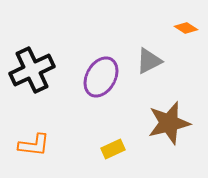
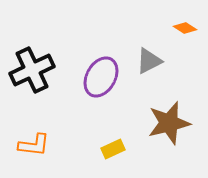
orange diamond: moved 1 px left
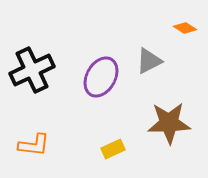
brown star: rotated 12 degrees clockwise
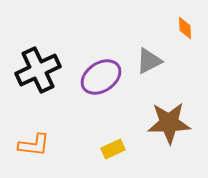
orange diamond: rotated 55 degrees clockwise
black cross: moved 6 px right
purple ellipse: rotated 27 degrees clockwise
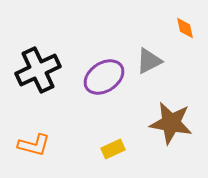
orange diamond: rotated 10 degrees counterclockwise
purple ellipse: moved 3 px right
brown star: moved 2 px right; rotated 12 degrees clockwise
orange L-shape: rotated 8 degrees clockwise
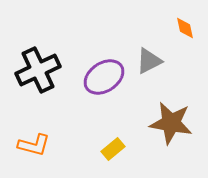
yellow rectangle: rotated 15 degrees counterclockwise
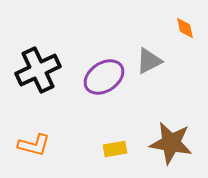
brown star: moved 20 px down
yellow rectangle: moved 2 px right; rotated 30 degrees clockwise
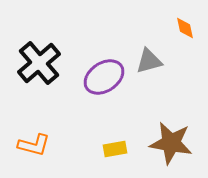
gray triangle: rotated 12 degrees clockwise
black cross: moved 1 px right, 7 px up; rotated 15 degrees counterclockwise
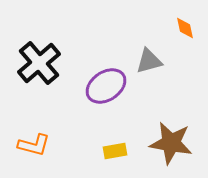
purple ellipse: moved 2 px right, 9 px down
yellow rectangle: moved 2 px down
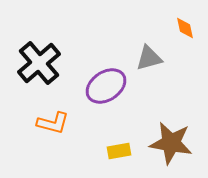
gray triangle: moved 3 px up
orange L-shape: moved 19 px right, 22 px up
yellow rectangle: moved 4 px right
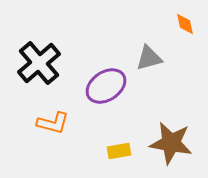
orange diamond: moved 4 px up
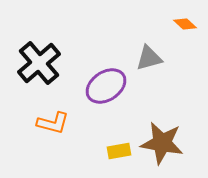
orange diamond: rotated 35 degrees counterclockwise
brown star: moved 9 px left
